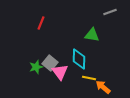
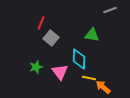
gray line: moved 2 px up
gray square: moved 1 px right, 25 px up
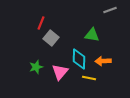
pink triangle: rotated 18 degrees clockwise
orange arrow: moved 26 px up; rotated 42 degrees counterclockwise
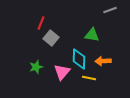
pink triangle: moved 2 px right
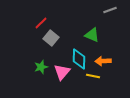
red line: rotated 24 degrees clockwise
green triangle: rotated 14 degrees clockwise
green star: moved 5 px right
yellow line: moved 4 px right, 2 px up
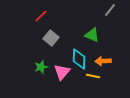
gray line: rotated 32 degrees counterclockwise
red line: moved 7 px up
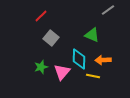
gray line: moved 2 px left; rotated 16 degrees clockwise
orange arrow: moved 1 px up
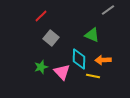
pink triangle: rotated 24 degrees counterclockwise
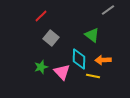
green triangle: rotated 14 degrees clockwise
